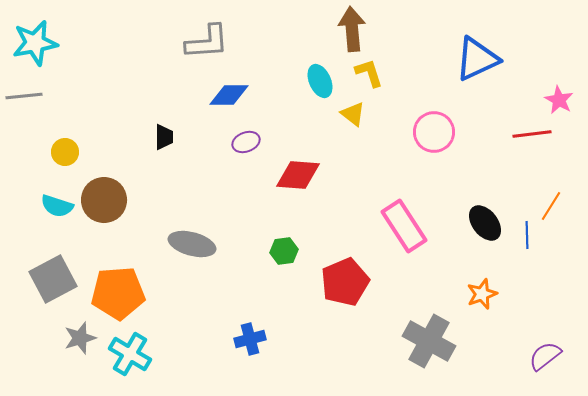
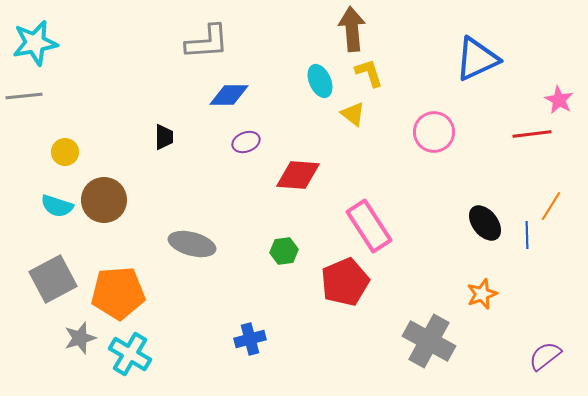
pink rectangle: moved 35 px left
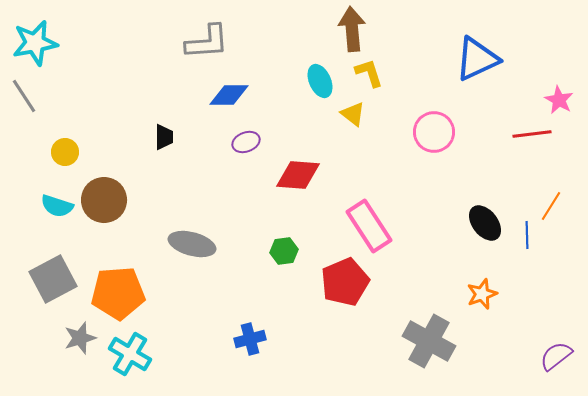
gray line: rotated 63 degrees clockwise
purple semicircle: moved 11 px right
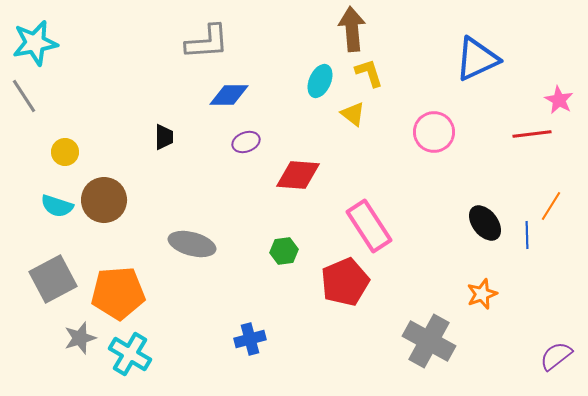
cyan ellipse: rotated 48 degrees clockwise
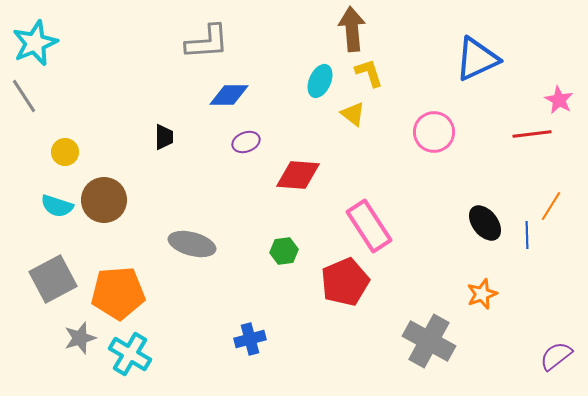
cyan star: rotated 12 degrees counterclockwise
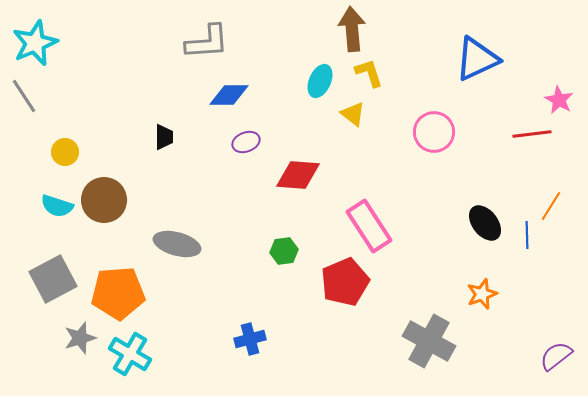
gray ellipse: moved 15 px left
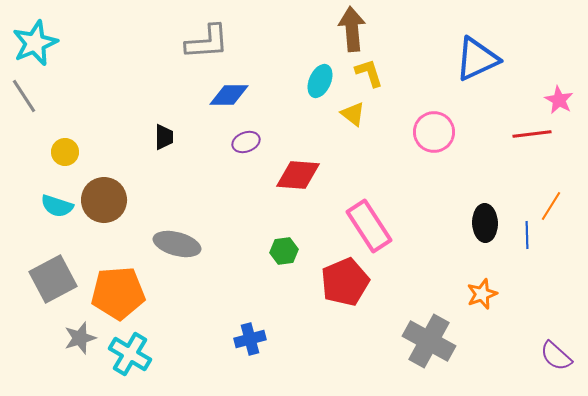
black ellipse: rotated 36 degrees clockwise
purple semicircle: rotated 100 degrees counterclockwise
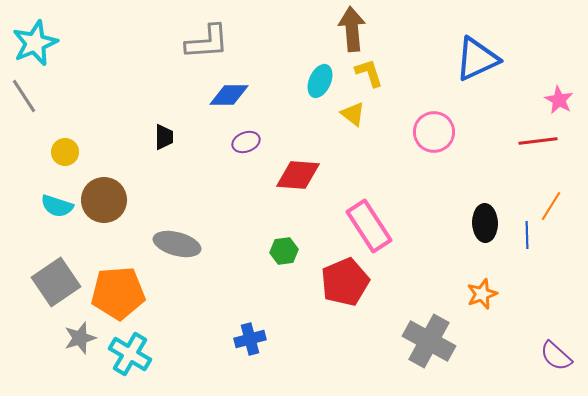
red line: moved 6 px right, 7 px down
gray square: moved 3 px right, 3 px down; rotated 6 degrees counterclockwise
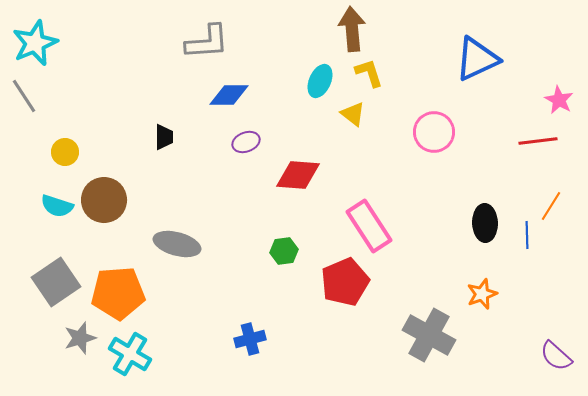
gray cross: moved 6 px up
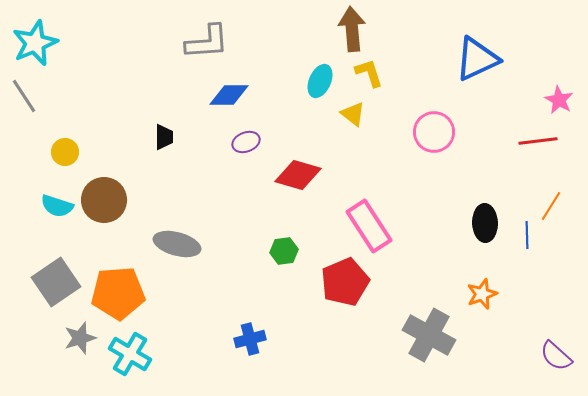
red diamond: rotated 12 degrees clockwise
